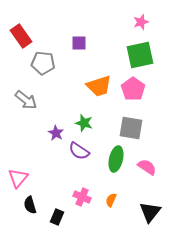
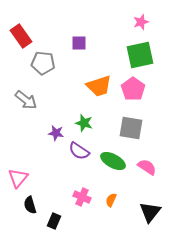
purple star: rotated 21 degrees counterclockwise
green ellipse: moved 3 px left, 2 px down; rotated 75 degrees counterclockwise
black rectangle: moved 3 px left, 4 px down
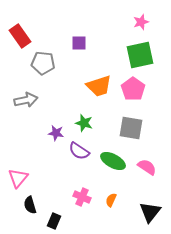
red rectangle: moved 1 px left
gray arrow: rotated 50 degrees counterclockwise
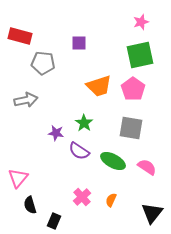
red rectangle: rotated 40 degrees counterclockwise
green star: rotated 18 degrees clockwise
pink cross: rotated 24 degrees clockwise
black triangle: moved 2 px right, 1 px down
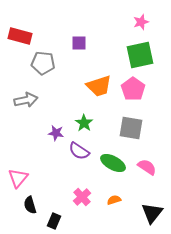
green ellipse: moved 2 px down
orange semicircle: moved 3 px right; rotated 48 degrees clockwise
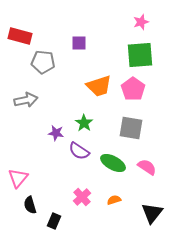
green square: rotated 8 degrees clockwise
gray pentagon: moved 1 px up
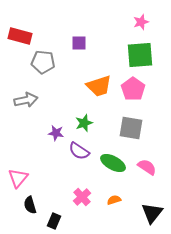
green star: rotated 18 degrees clockwise
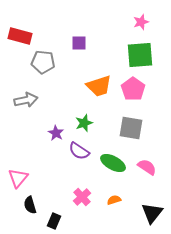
purple star: rotated 21 degrees clockwise
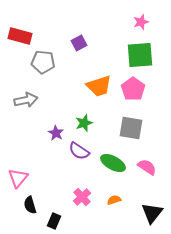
purple square: rotated 28 degrees counterclockwise
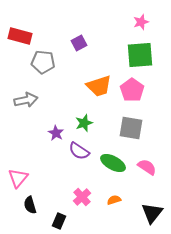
pink pentagon: moved 1 px left, 1 px down
black rectangle: moved 5 px right
